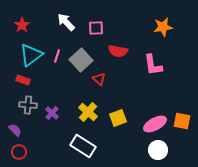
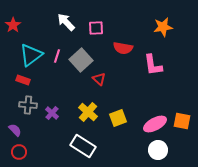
red star: moved 9 px left
red semicircle: moved 5 px right, 3 px up
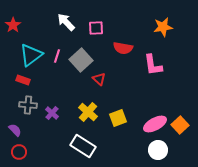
orange square: moved 2 px left, 4 px down; rotated 36 degrees clockwise
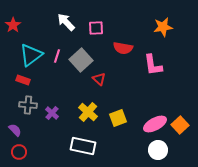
white rectangle: rotated 20 degrees counterclockwise
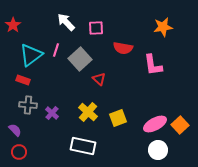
pink line: moved 1 px left, 6 px up
gray square: moved 1 px left, 1 px up
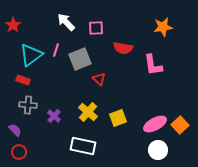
gray square: rotated 20 degrees clockwise
purple cross: moved 2 px right, 3 px down
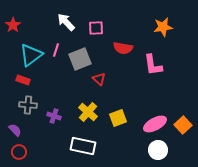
purple cross: rotated 24 degrees counterclockwise
orange square: moved 3 px right
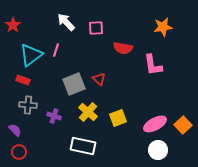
gray square: moved 6 px left, 25 px down
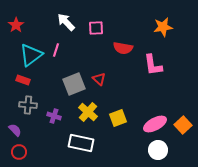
red star: moved 3 px right
white rectangle: moved 2 px left, 3 px up
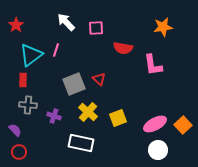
red rectangle: rotated 72 degrees clockwise
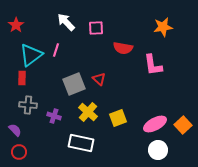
red rectangle: moved 1 px left, 2 px up
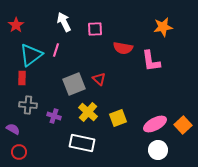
white arrow: moved 2 px left; rotated 18 degrees clockwise
pink square: moved 1 px left, 1 px down
pink L-shape: moved 2 px left, 4 px up
purple semicircle: moved 2 px left, 1 px up; rotated 16 degrees counterclockwise
white rectangle: moved 1 px right
